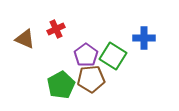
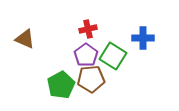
red cross: moved 32 px right; rotated 12 degrees clockwise
blue cross: moved 1 px left
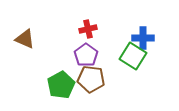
green square: moved 20 px right
brown pentagon: rotated 12 degrees clockwise
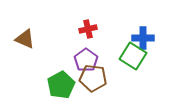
purple pentagon: moved 5 px down
brown pentagon: moved 2 px right, 1 px up
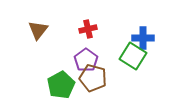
brown triangle: moved 13 px right, 9 px up; rotated 45 degrees clockwise
brown pentagon: rotated 8 degrees clockwise
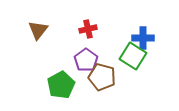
brown pentagon: moved 9 px right, 1 px up
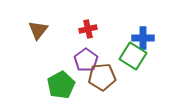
brown pentagon: rotated 20 degrees counterclockwise
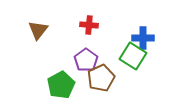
red cross: moved 1 px right, 4 px up; rotated 18 degrees clockwise
brown pentagon: moved 1 px left, 1 px down; rotated 20 degrees counterclockwise
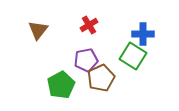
red cross: rotated 36 degrees counterclockwise
blue cross: moved 4 px up
purple pentagon: rotated 25 degrees clockwise
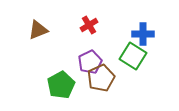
brown triangle: rotated 30 degrees clockwise
purple pentagon: moved 4 px right, 2 px down; rotated 15 degrees counterclockwise
